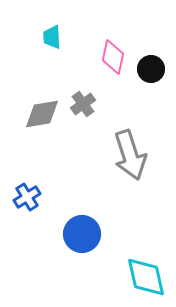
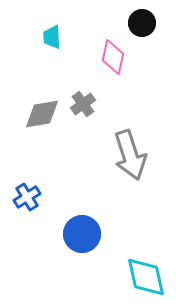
black circle: moved 9 px left, 46 px up
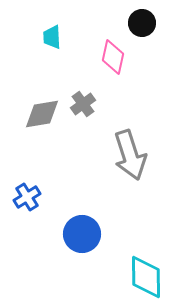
cyan diamond: rotated 12 degrees clockwise
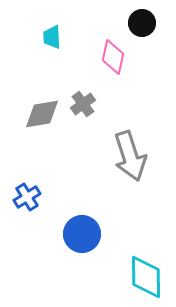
gray arrow: moved 1 px down
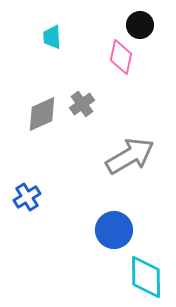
black circle: moved 2 px left, 2 px down
pink diamond: moved 8 px right
gray cross: moved 1 px left
gray diamond: rotated 15 degrees counterclockwise
gray arrow: rotated 102 degrees counterclockwise
blue circle: moved 32 px right, 4 px up
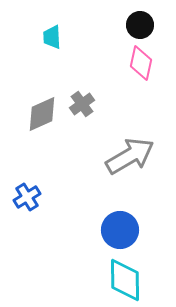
pink diamond: moved 20 px right, 6 px down
blue circle: moved 6 px right
cyan diamond: moved 21 px left, 3 px down
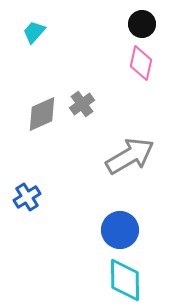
black circle: moved 2 px right, 1 px up
cyan trapezoid: moved 18 px left, 5 px up; rotated 45 degrees clockwise
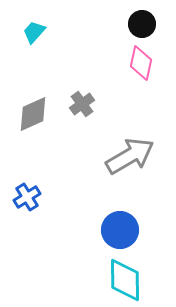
gray diamond: moved 9 px left
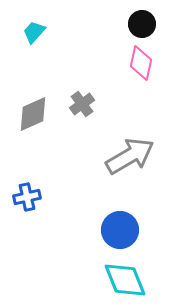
blue cross: rotated 20 degrees clockwise
cyan diamond: rotated 21 degrees counterclockwise
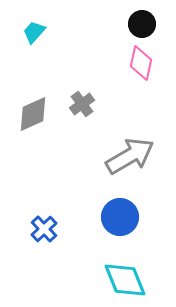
blue cross: moved 17 px right, 32 px down; rotated 32 degrees counterclockwise
blue circle: moved 13 px up
